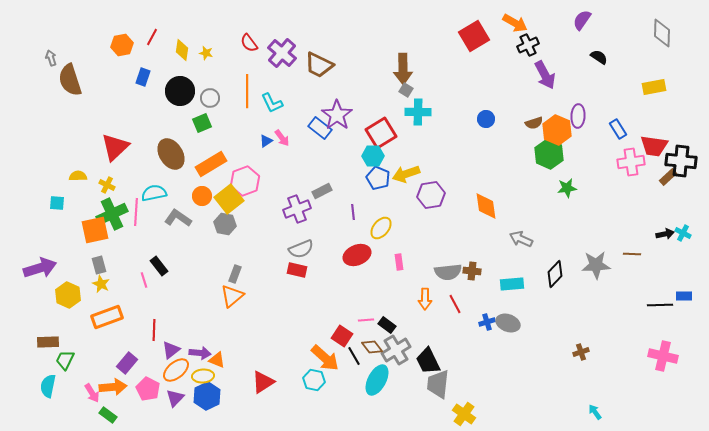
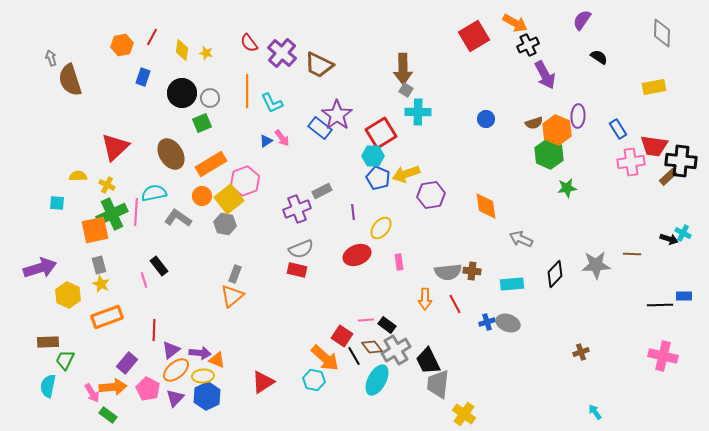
black circle at (180, 91): moved 2 px right, 2 px down
black arrow at (665, 234): moved 4 px right, 5 px down; rotated 30 degrees clockwise
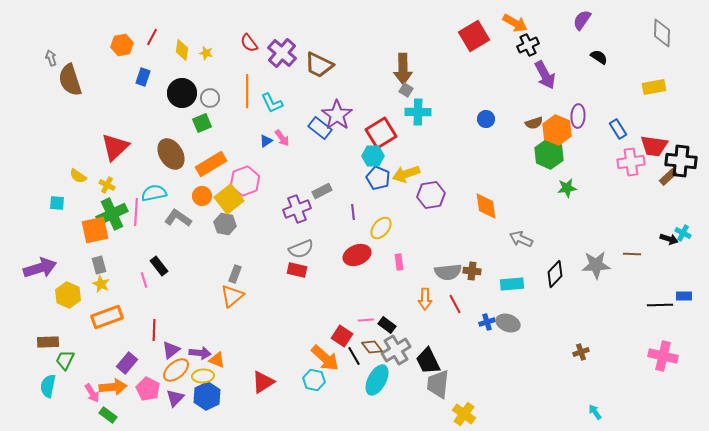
yellow semicircle at (78, 176): rotated 144 degrees counterclockwise
